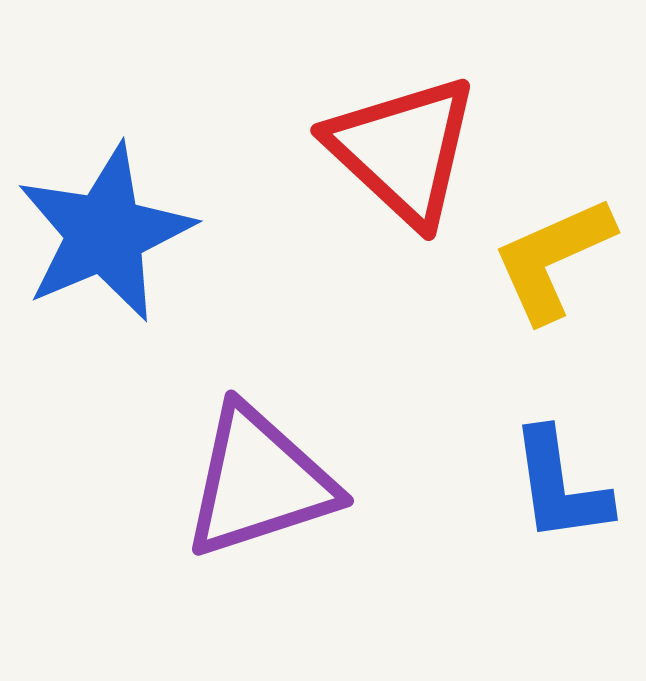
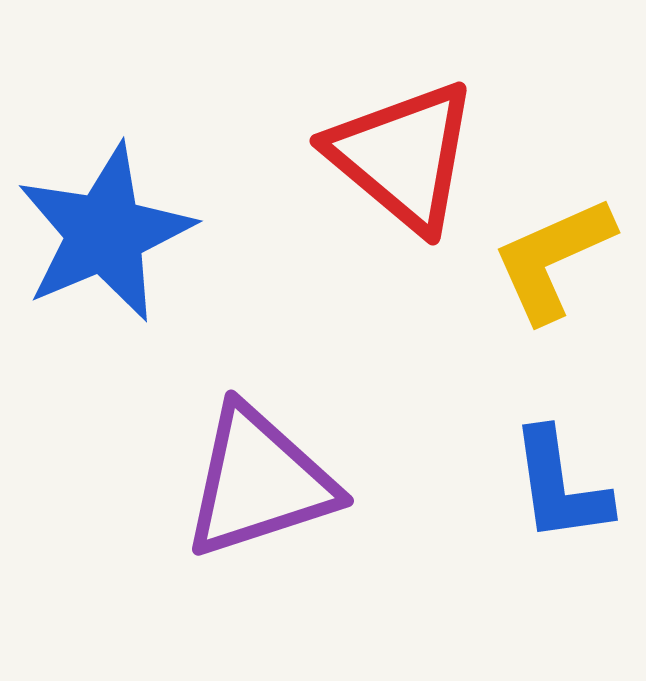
red triangle: moved 6 px down; rotated 3 degrees counterclockwise
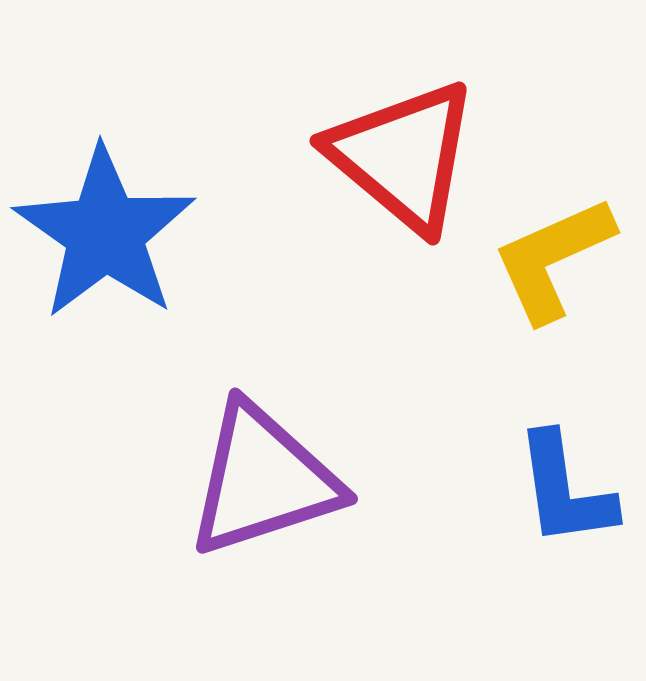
blue star: rotated 14 degrees counterclockwise
purple triangle: moved 4 px right, 2 px up
blue L-shape: moved 5 px right, 4 px down
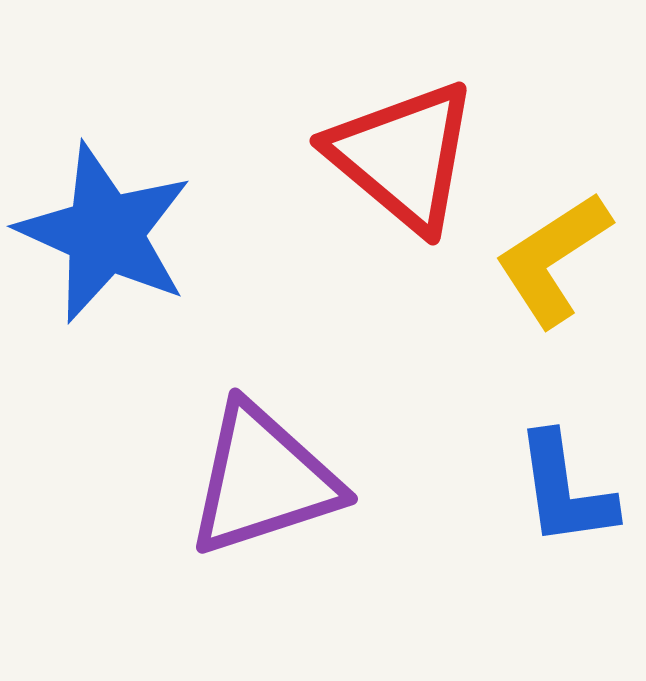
blue star: rotated 11 degrees counterclockwise
yellow L-shape: rotated 9 degrees counterclockwise
